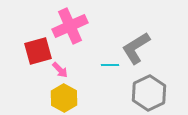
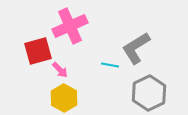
cyan line: rotated 12 degrees clockwise
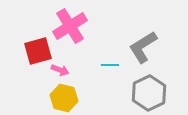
pink cross: rotated 8 degrees counterclockwise
gray L-shape: moved 7 px right, 1 px up
cyan line: rotated 12 degrees counterclockwise
pink arrow: rotated 24 degrees counterclockwise
yellow hexagon: rotated 16 degrees counterclockwise
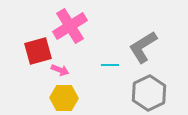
yellow hexagon: rotated 12 degrees counterclockwise
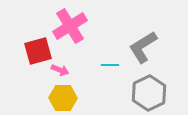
yellow hexagon: moved 1 px left
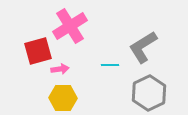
pink arrow: moved 1 px up; rotated 30 degrees counterclockwise
